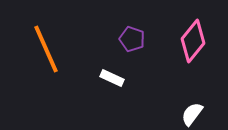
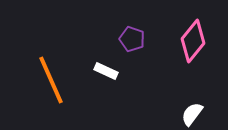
orange line: moved 5 px right, 31 px down
white rectangle: moved 6 px left, 7 px up
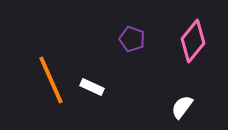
white rectangle: moved 14 px left, 16 px down
white semicircle: moved 10 px left, 7 px up
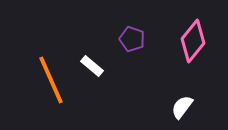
white rectangle: moved 21 px up; rotated 15 degrees clockwise
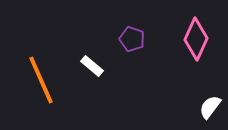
pink diamond: moved 3 px right, 2 px up; rotated 15 degrees counterclockwise
orange line: moved 10 px left
white semicircle: moved 28 px right
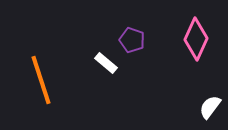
purple pentagon: moved 1 px down
white rectangle: moved 14 px right, 3 px up
orange line: rotated 6 degrees clockwise
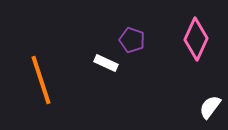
white rectangle: rotated 15 degrees counterclockwise
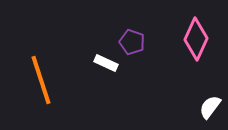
purple pentagon: moved 2 px down
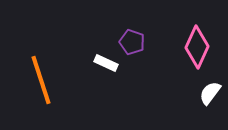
pink diamond: moved 1 px right, 8 px down
white semicircle: moved 14 px up
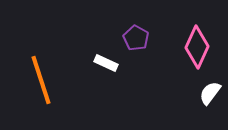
purple pentagon: moved 4 px right, 4 px up; rotated 10 degrees clockwise
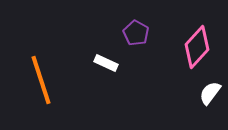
purple pentagon: moved 5 px up
pink diamond: rotated 18 degrees clockwise
